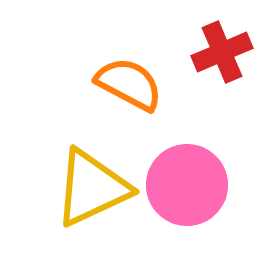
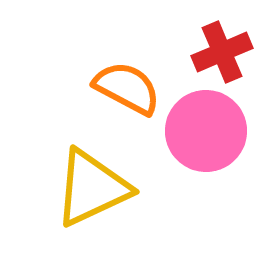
orange semicircle: moved 2 px left, 4 px down
pink circle: moved 19 px right, 54 px up
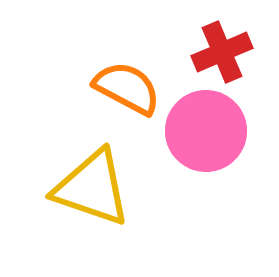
yellow triangle: rotated 44 degrees clockwise
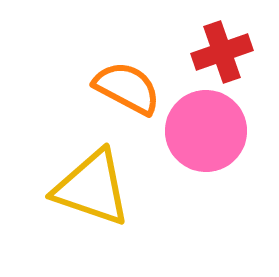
red cross: rotated 4 degrees clockwise
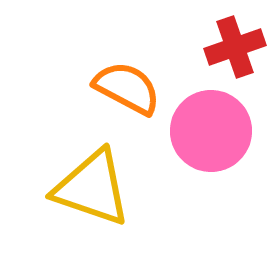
red cross: moved 13 px right, 5 px up
pink circle: moved 5 px right
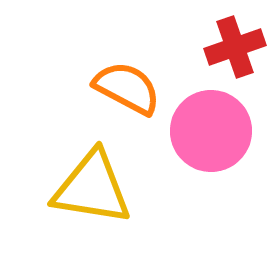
yellow triangle: rotated 10 degrees counterclockwise
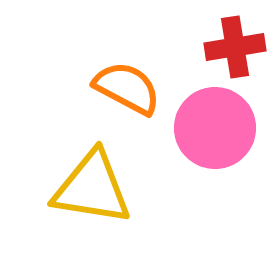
red cross: rotated 10 degrees clockwise
pink circle: moved 4 px right, 3 px up
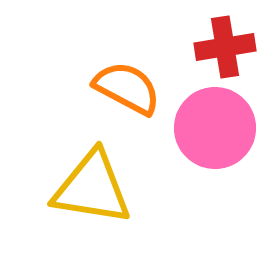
red cross: moved 10 px left
